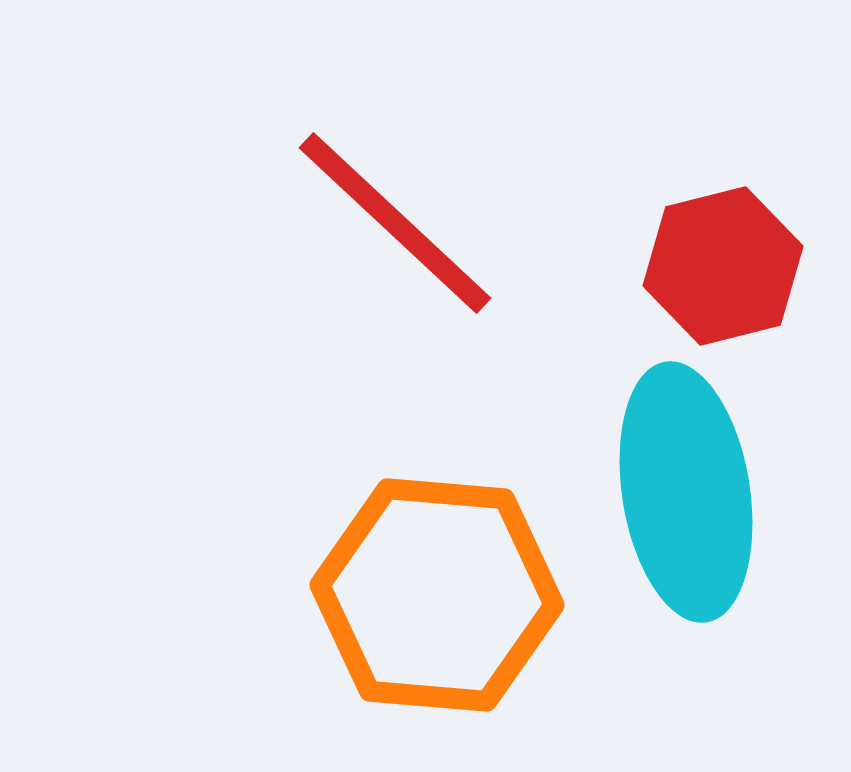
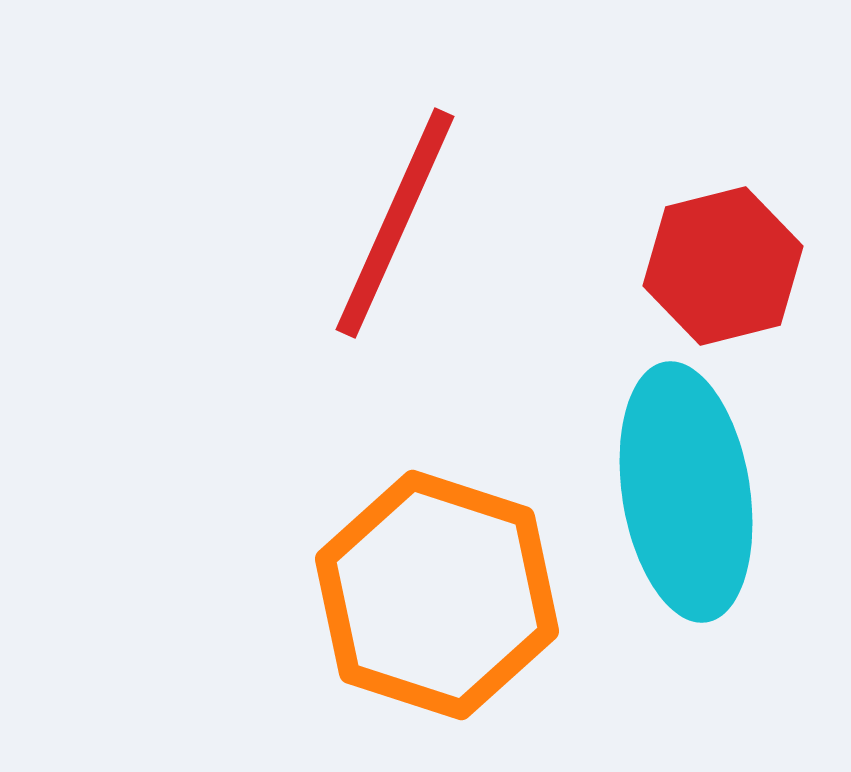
red line: rotated 71 degrees clockwise
orange hexagon: rotated 13 degrees clockwise
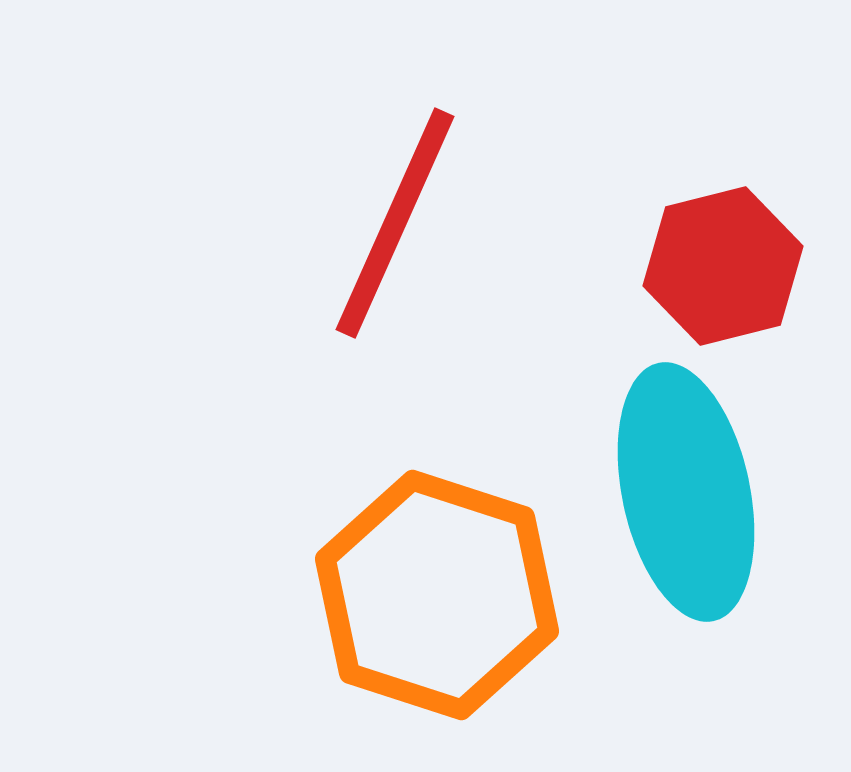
cyan ellipse: rotated 3 degrees counterclockwise
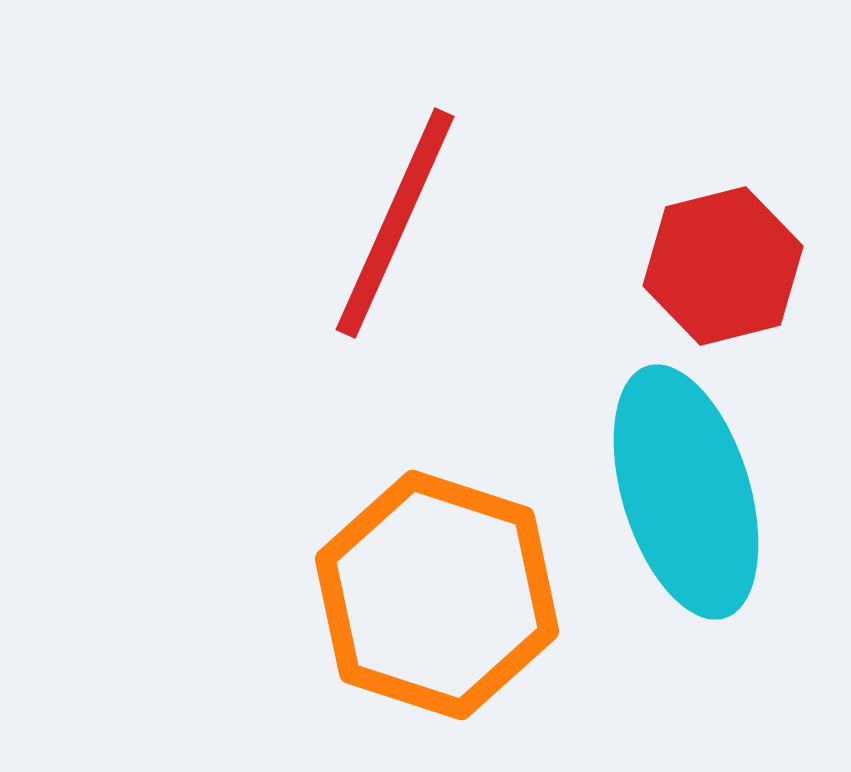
cyan ellipse: rotated 5 degrees counterclockwise
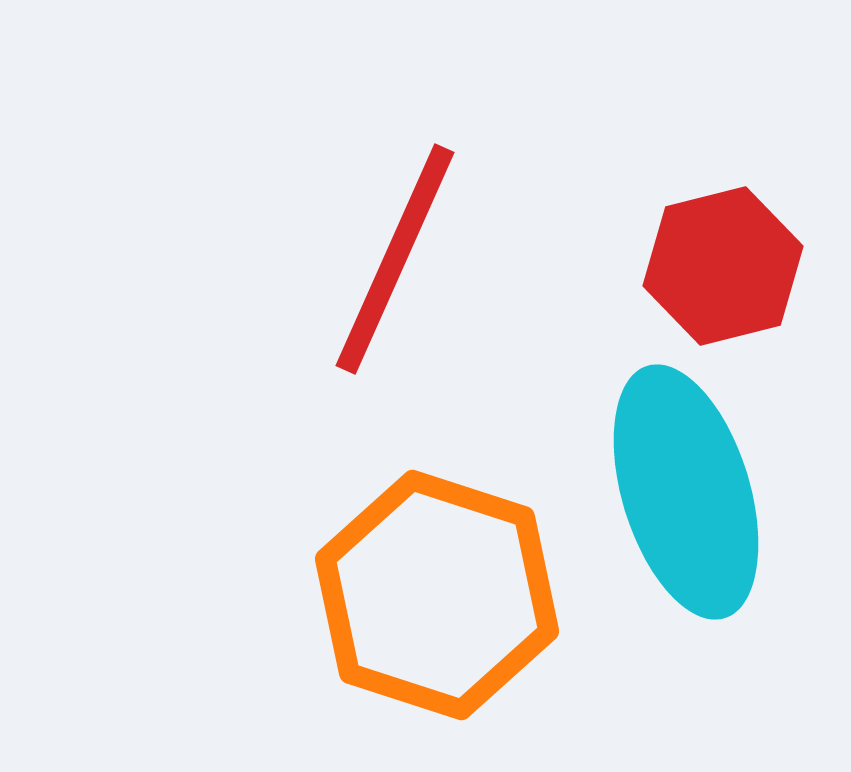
red line: moved 36 px down
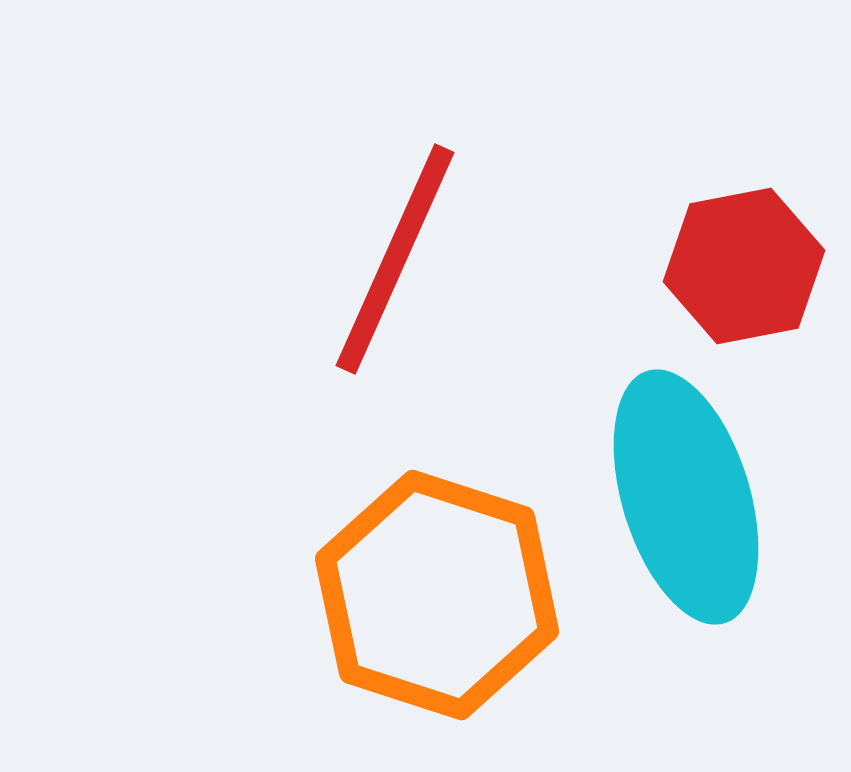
red hexagon: moved 21 px right; rotated 3 degrees clockwise
cyan ellipse: moved 5 px down
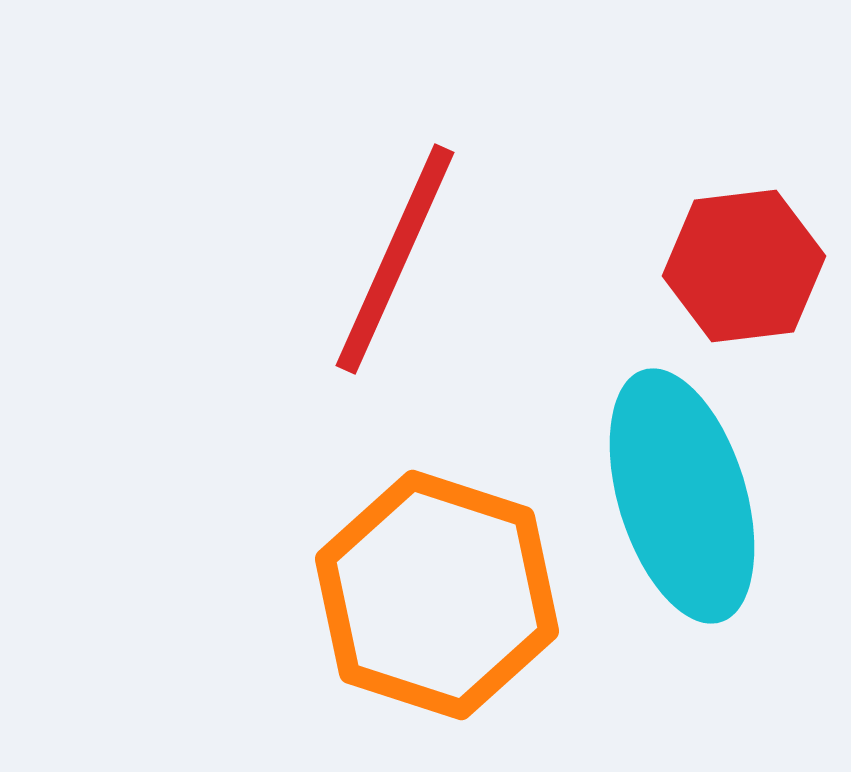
red hexagon: rotated 4 degrees clockwise
cyan ellipse: moved 4 px left, 1 px up
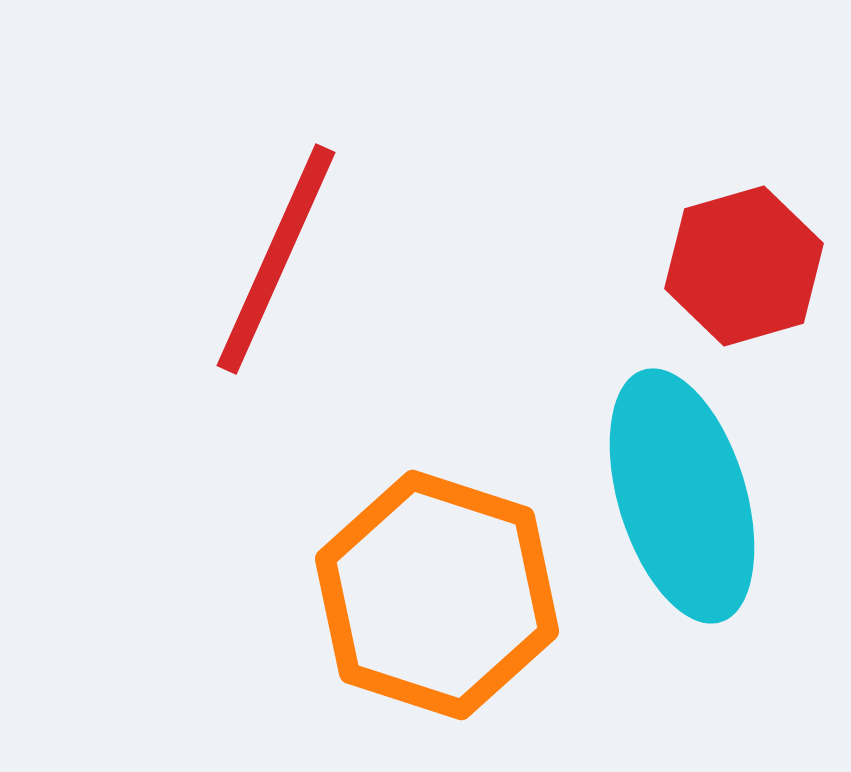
red line: moved 119 px left
red hexagon: rotated 9 degrees counterclockwise
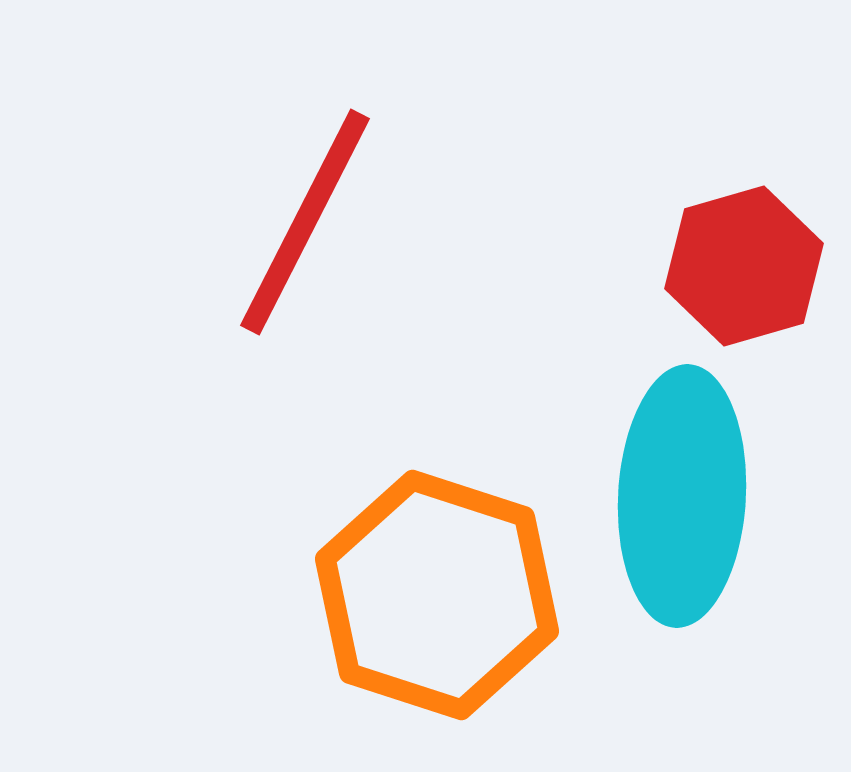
red line: moved 29 px right, 37 px up; rotated 3 degrees clockwise
cyan ellipse: rotated 20 degrees clockwise
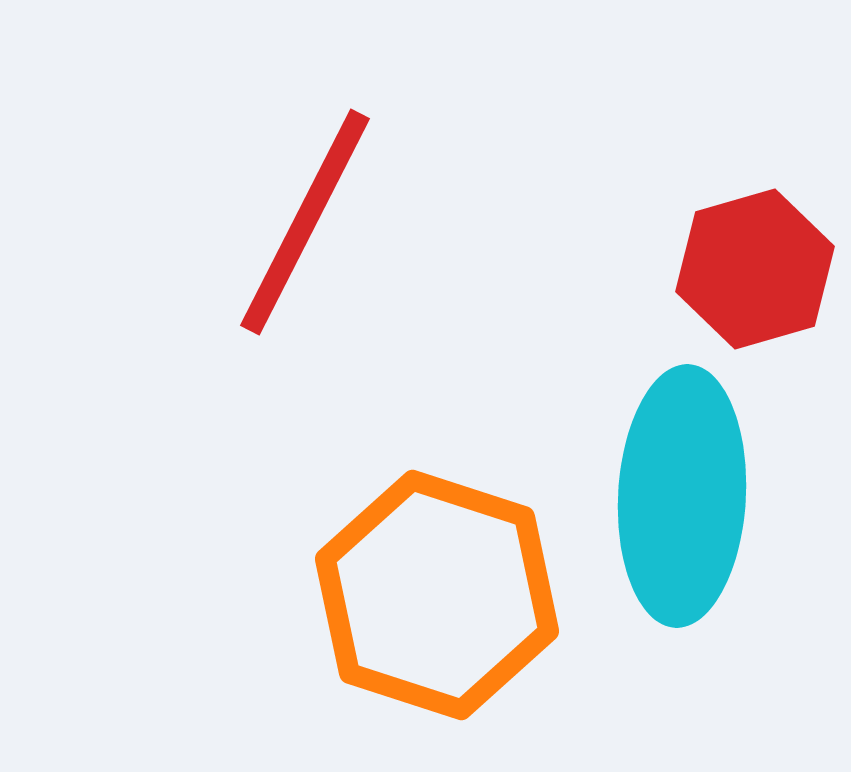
red hexagon: moved 11 px right, 3 px down
